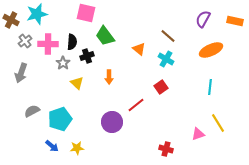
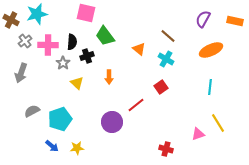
pink cross: moved 1 px down
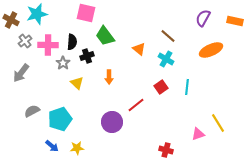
purple semicircle: moved 1 px up
gray arrow: rotated 18 degrees clockwise
cyan line: moved 23 px left
red cross: moved 1 px down
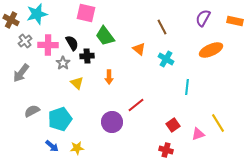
brown line: moved 6 px left, 9 px up; rotated 21 degrees clockwise
black semicircle: moved 1 px down; rotated 35 degrees counterclockwise
black cross: rotated 16 degrees clockwise
red square: moved 12 px right, 38 px down
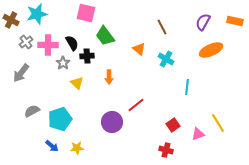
purple semicircle: moved 4 px down
gray cross: moved 1 px right, 1 px down
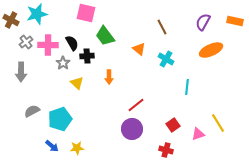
gray arrow: moved 1 px up; rotated 36 degrees counterclockwise
purple circle: moved 20 px right, 7 px down
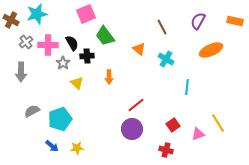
pink square: moved 1 px down; rotated 36 degrees counterclockwise
purple semicircle: moved 5 px left, 1 px up
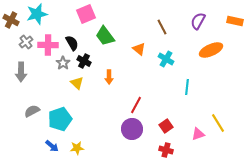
black cross: moved 3 px left, 5 px down; rotated 32 degrees clockwise
red line: rotated 24 degrees counterclockwise
red square: moved 7 px left, 1 px down
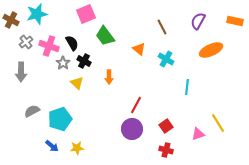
pink cross: moved 1 px right, 1 px down; rotated 18 degrees clockwise
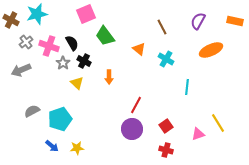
gray arrow: moved 2 px up; rotated 66 degrees clockwise
